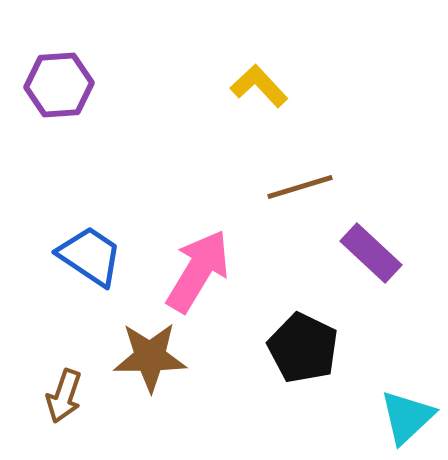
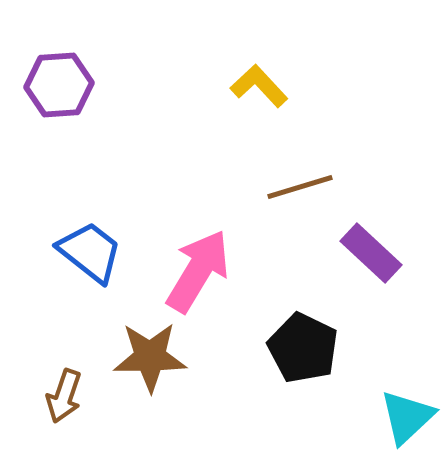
blue trapezoid: moved 4 px up; rotated 4 degrees clockwise
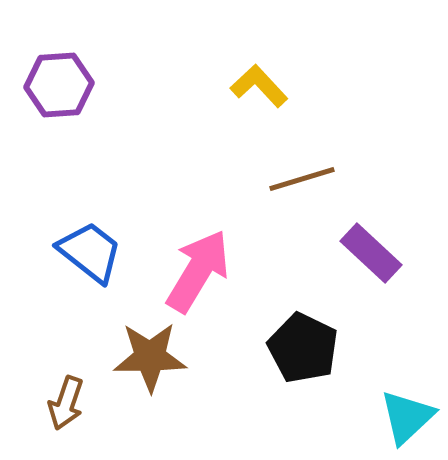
brown line: moved 2 px right, 8 px up
brown arrow: moved 2 px right, 7 px down
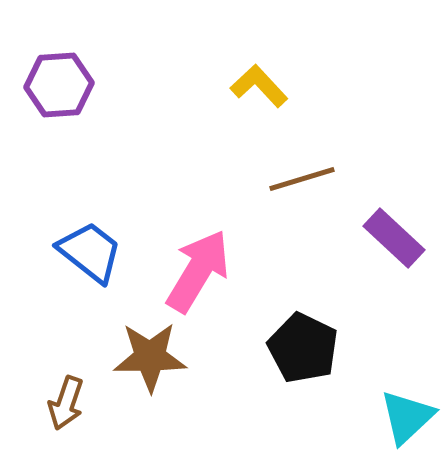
purple rectangle: moved 23 px right, 15 px up
